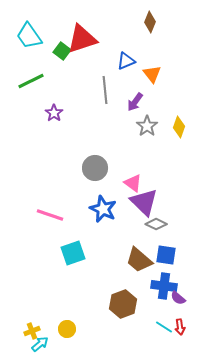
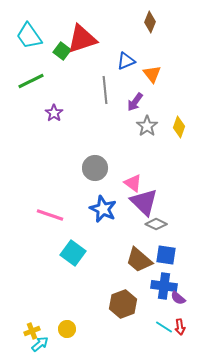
cyan square: rotated 35 degrees counterclockwise
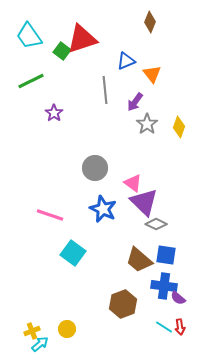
gray star: moved 2 px up
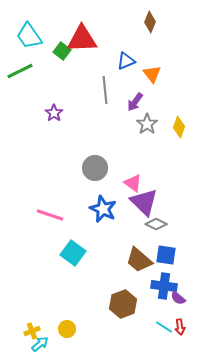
red triangle: rotated 16 degrees clockwise
green line: moved 11 px left, 10 px up
